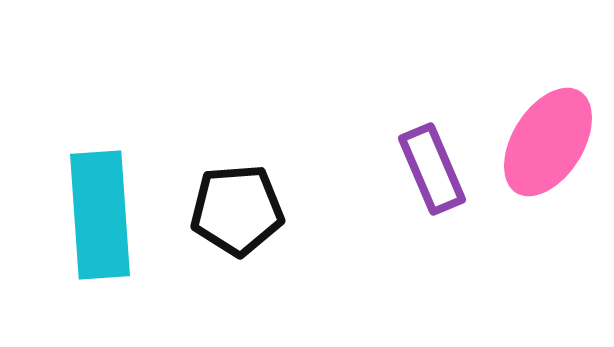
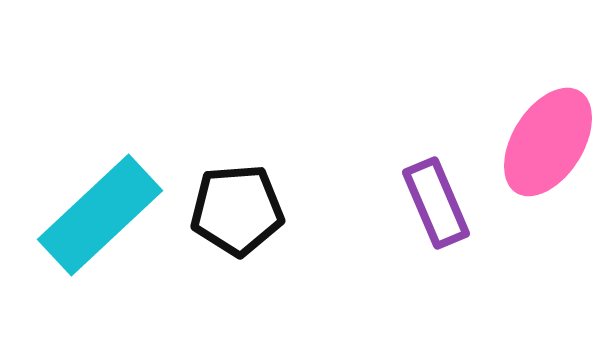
purple rectangle: moved 4 px right, 34 px down
cyan rectangle: rotated 51 degrees clockwise
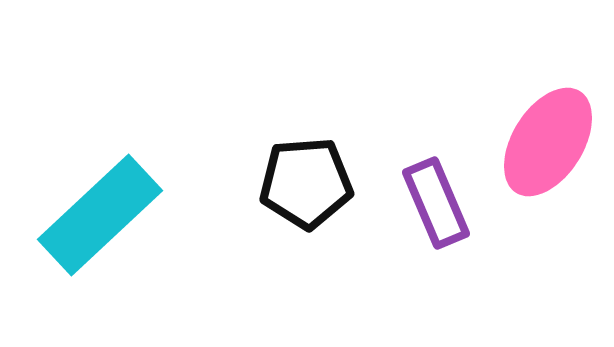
black pentagon: moved 69 px right, 27 px up
